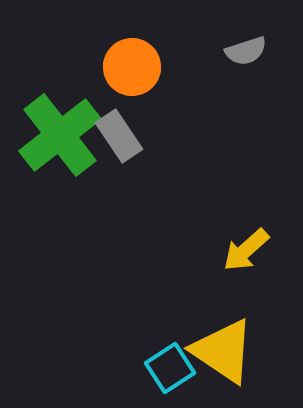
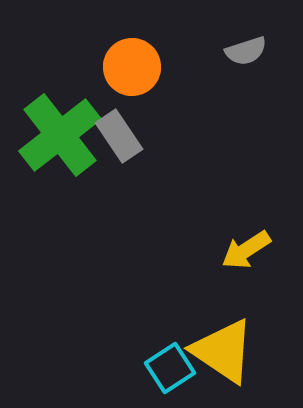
yellow arrow: rotated 9 degrees clockwise
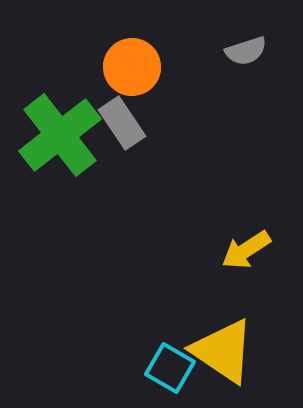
gray rectangle: moved 3 px right, 13 px up
cyan square: rotated 27 degrees counterclockwise
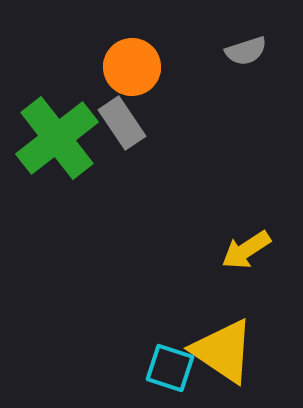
green cross: moved 3 px left, 3 px down
cyan square: rotated 12 degrees counterclockwise
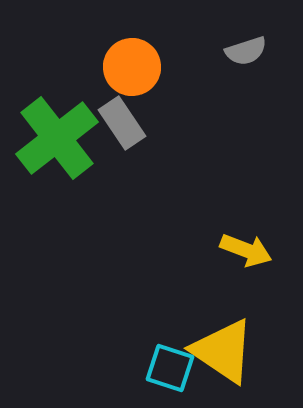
yellow arrow: rotated 126 degrees counterclockwise
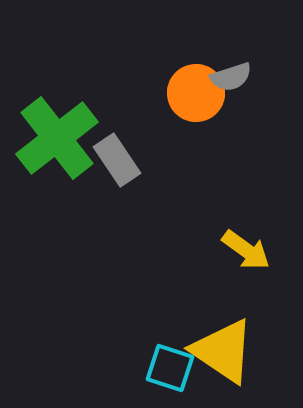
gray semicircle: moved 15 px left, 26 px down
orange circle: moved 64 px right, 26 px down
gray rectangle: moved 5 px left, 37 px down
yellow arrow: rotated 15 degrees clockwise
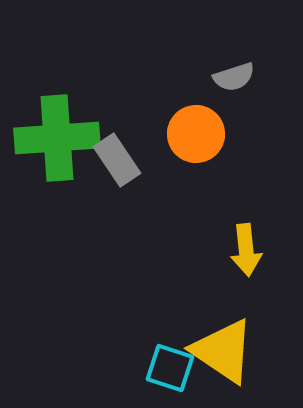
gray semicircle: moved 3 px right
orange circle: moved 41 px down
green cross: rotated 34 degrees clockwise
yellow arrow: rotated 48 degrees clockwise
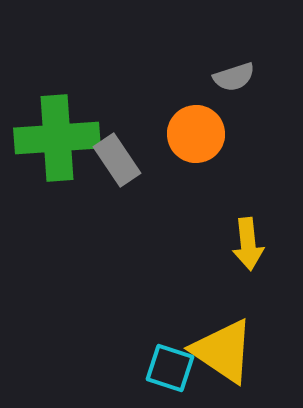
yellow arrow: moved 2 px right, 6 px up
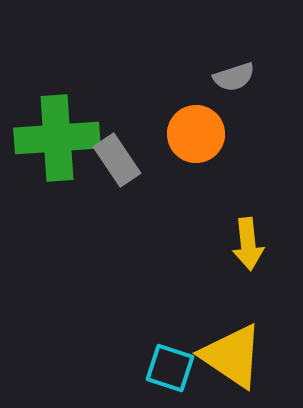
yellow triangle: moved 9 px right, 5 px down
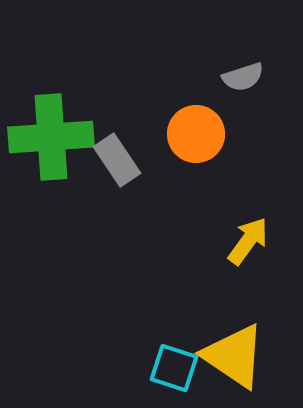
gray semicircle: moved 9 px right
green cross: moved 6 px left, 1 px up
yellow arrow: moved 3 px up; rotated 138 degrees counterclockwise
yellow triangle: moved 2 px right
cyan square: moved 4 px right
